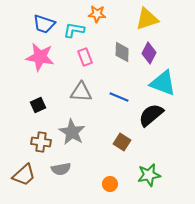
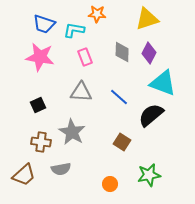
blue line: rotated 18 degrees clockwise
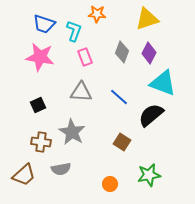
cyan L-shape: moved 1 px down; rotated 100 degrees clockwise
gray diamond: rotated 20 degrees clockwise
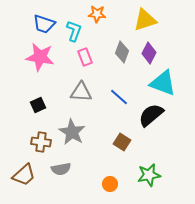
yellow triangle: moved 2 px left, 1 px down
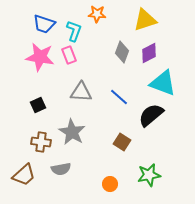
purple diamond: rotated 35 degrees clockwise
pink rectangle: moved 16 px left, 2 px up
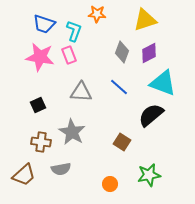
blue line: moved 10 px up
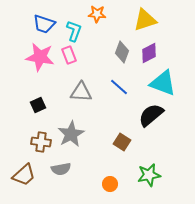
gray star: moved 1 px left, 2 px down; rotated 12 degrees clockwise
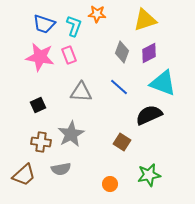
cyan L-shape: moved 5 px up
black semicircle: moved 2 px left; rotated 16 degrees clockwise
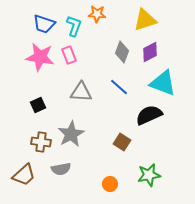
purple diamond: moved 1 px right, 1 px up
